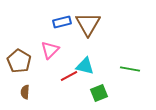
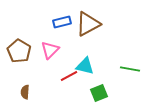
brown triangle: rotated 32 degrees clockwise
brown pentagon: moved 10 px up
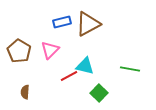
green square: rotated 24 degrees counterclockwise
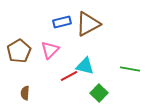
brown pentagon: rotated 10 degrees clockwise
brown semicircle: moved 1 px down
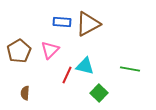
blue rectangle: rotated 18 degrees clockwise
red line: moved 2 px left, 1 px up; rotated 36 degrees counterclockwise
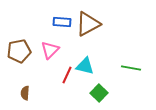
brown pentagon: rotated 20 degrees clockwise
green line: moved 1 px right, 1 px up
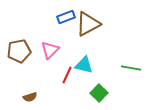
blue rectangle: moved 4 px right, 5 px up; rotated 24 degrees counterclockwise
cyan triangle: moved 1 px left, 1 px up
brown semicircle: moved 5 px right, 4 px down; rotated 112 degrees counterclockwise
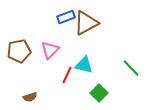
brown triangle: moved 2 px left, 1 px up
green line: rotated 36 degrees clockwise
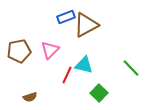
brown triangle: moved 2 px down
